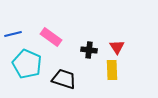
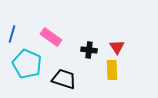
blue line: moved 1 px left; rotated 60 degrees counterclockwise
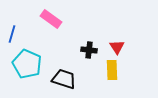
pink rectangle: moved 18 px up
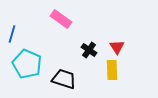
pink rectangle: moved 10 px right
black cross: rotated 28 degrees clockwise
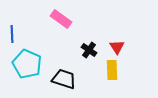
blue line: rotated 18 degrees counterclockwise
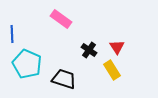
yellow rectangle: rotated 30 degrees counterclockwise
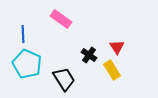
blue line: moved 11 px right
black cross: moved 5 px down
black trapezoid: rotated 40 degrees clockwise
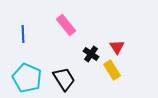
pink rectangle: moved 5 px right, 6 px down; rotated 15 degrees clockwise
black cross: moved 2 px right, 1 px up
cyan pentagon: moved 14 px down
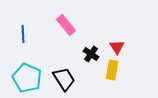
yellow rectangle: rotated 42 degrees clockwise
